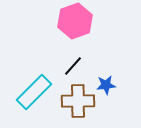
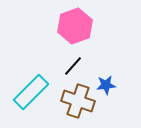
pink hexagon: moved 5 px down
cyan rectangle: moved 3 px left
brown cross: rotated 20 degrees clockwise
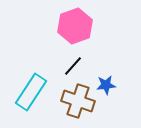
cyan rectangle: rotated 12 degrees counterclockwise
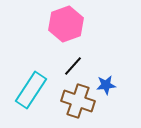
pink hexagon: moved 9 px left, 2 px up
cyan rectangle: moved 2 px up
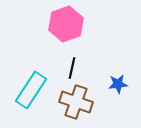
black line: moved 1 px left, 2 px down; rotated 30 degrees counterclockwise
blue star: moved 12 px right, 1 px up
brown cross: moved 2 px left, 1 px down
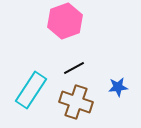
pink hexagon: moved 1 px left, 3 px up
black line: moved 2 px right; rotated 50 degrees clockwise
blue star: moved 3 px down
